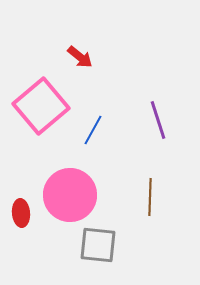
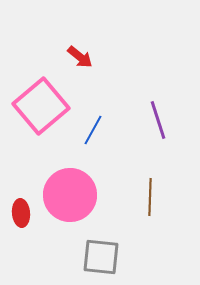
gray square: moved 3 px right, 12 px down
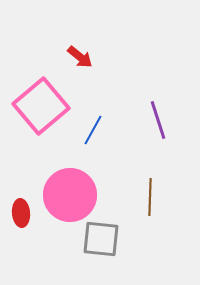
gray square: moved 18 px up
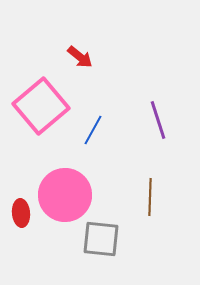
pink circle: moved 5 px left
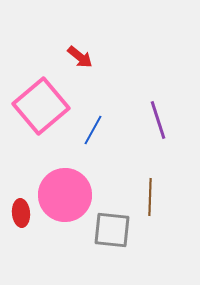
gray square: moved 11 px right, 9 px up
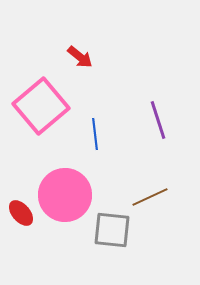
blue line: moved 2 px right, 4 px down; rotated 36 degrees counterclockwise
brown line: rotated 63 degrees clockwise
red ellipse: rotated 36 degrees counterclockwise
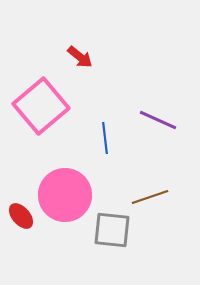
purple line: rotated 48 degrees counterclockwise
blue line: moved 10 px right, 4 px down
brown line: rotated 6 degrees clockwise
red ellipse: moved 3 px down
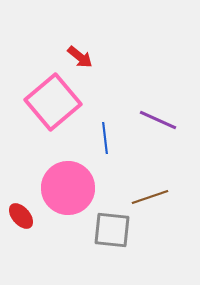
pink square: moved 12 px right, 4 px up
pink circle: moved 3 px right, 7 px up
